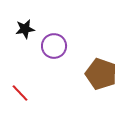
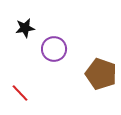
black star: moved 1 px up
purple circle: moved 3 px down
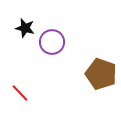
black star: rotated 24 degrees clockwise
purple circle: moved 2 px left, 7 px up
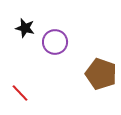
purple circle: moved 3 px right
